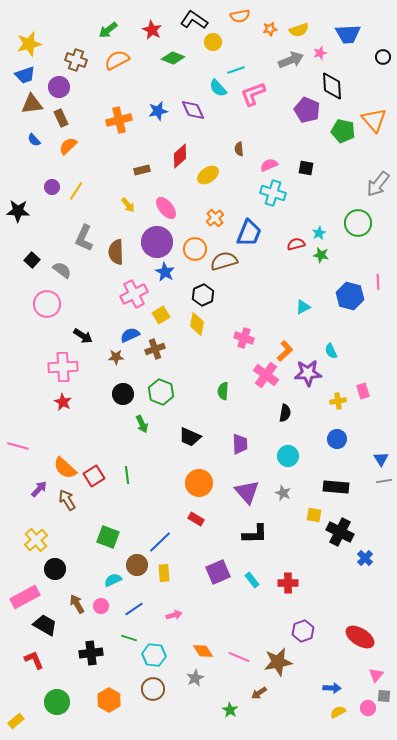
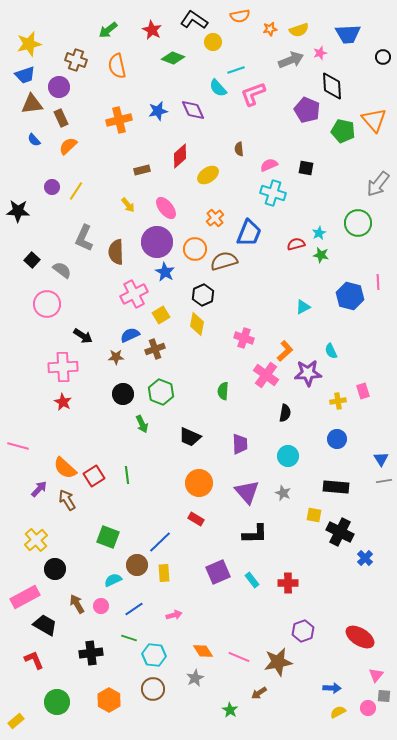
orange semicircle at (117, 60): moved 6 px down; rotated 75 degrees counterclockwise
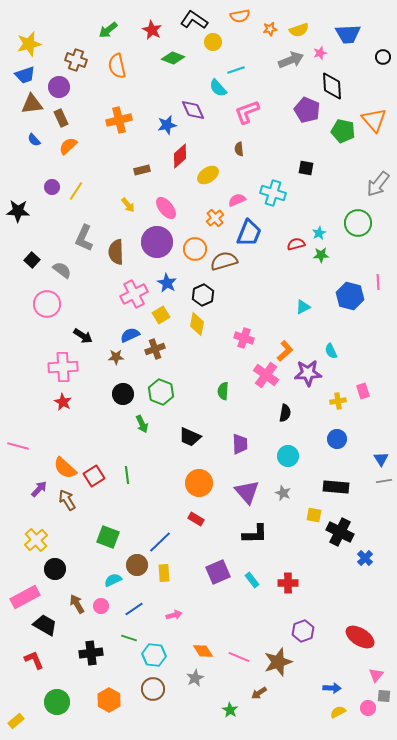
pink L-shape at (253, 94): moved 6 px left, 18 px down
blue star at (158, 111): moved 9 px right, 14 px down
pink semicircle at (269, 165): moved 32 px left, 35 px down
green star at (321, 255): rotated 14 degrees counterclockwise
blue star at (165, 272): moved 2 px right, 11 px down
brown star at (278, 662): rotated 8 degrees counterclockwise
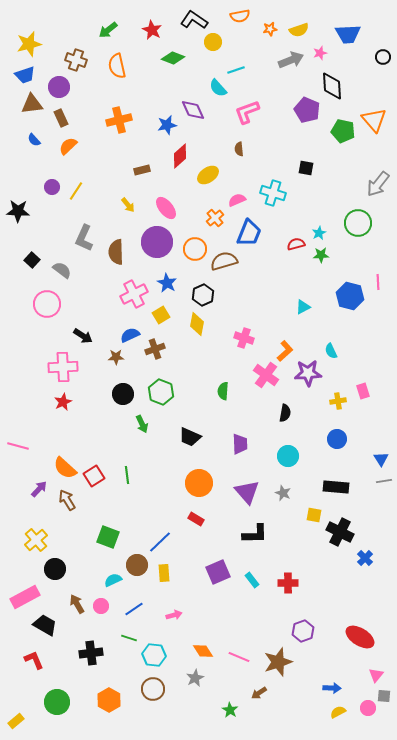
red star at (63, 402): rotated 18 degrees clockwise
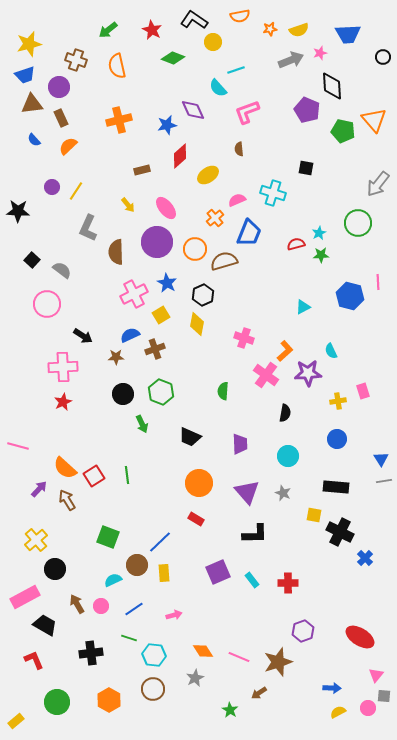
gray L-shape at (84, 238): moved 4 px right, 10 px up
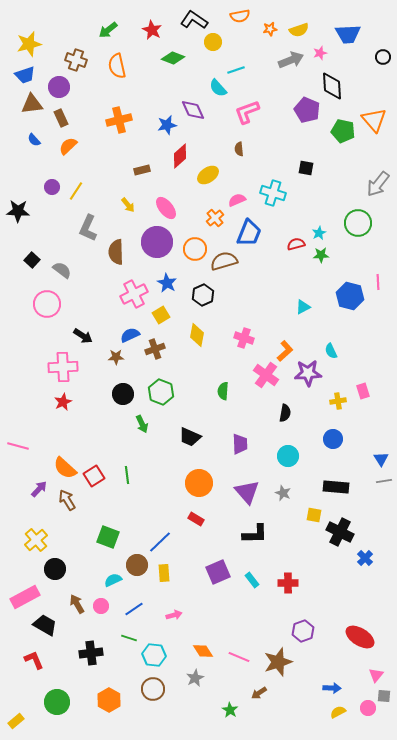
yellow diamond at (197, 324): moved 11 px down
blue circle at (337, 439): moved 4 px left
